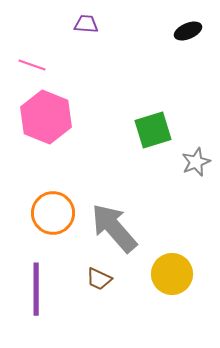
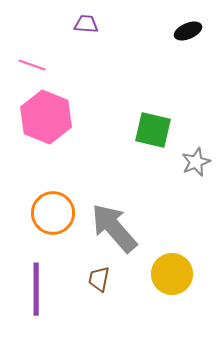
green square: rotated 30 degrees clockwise
brown trapezoid: rotated 76 degrees clockwise
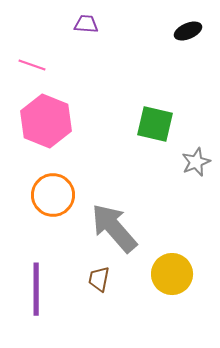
pink hexagon: moved 4 px down
green square: moved 2 px right, 6 px up
orange circle: moved 18 px up
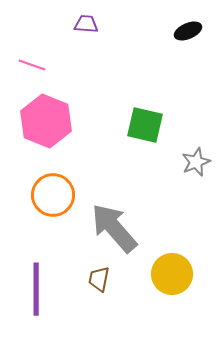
green square: moved 10 px left, 1 px down
